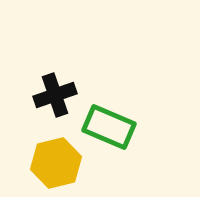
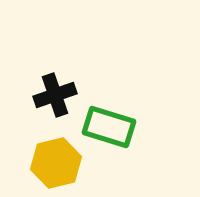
green rectangle: rotated 6 degrees counterclockwise
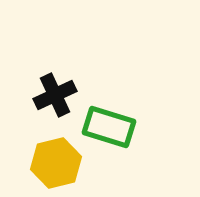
black cross: rotated 6 degrees counterclockwise
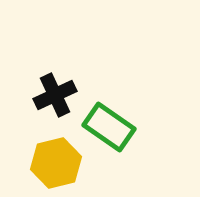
green rectangle: rotated 18 degrees clockwise
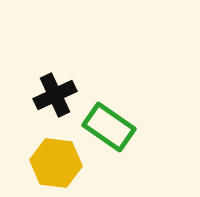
yellow hexagon: rotated 21 degrees clockwise
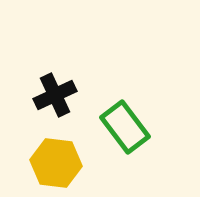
green rectangle: moved 16 px right; rotated 18 degrees clockwise
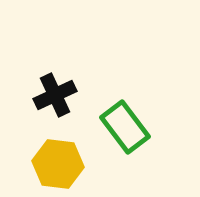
yellow hexagon: moved 2 px right, 1 px down
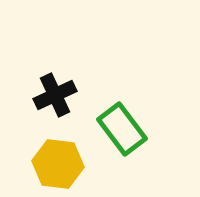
green rectangle: moved 3 px left, 2 px down
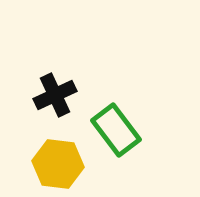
green rectangle: moved 6 px left, 1 px down
